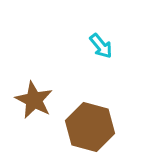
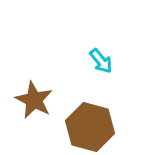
cyan arrow: moved 15 px down
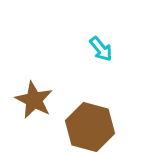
cyan arrow: moved 12 px up
